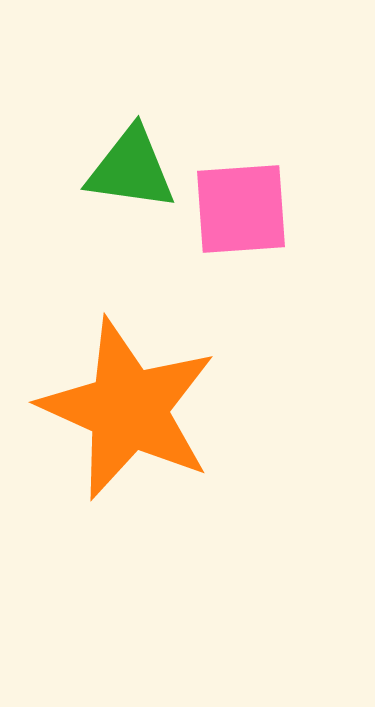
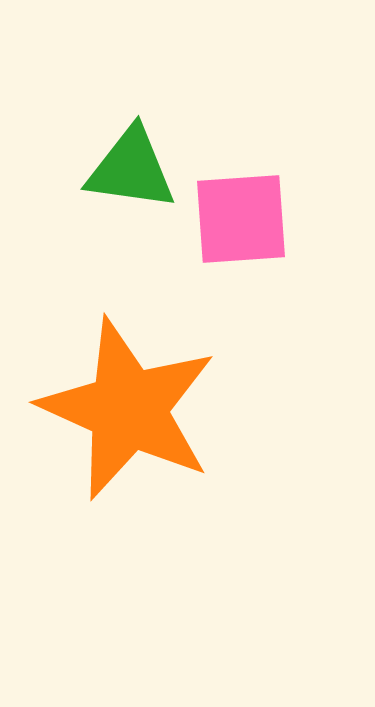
pink square: moved 10 px down
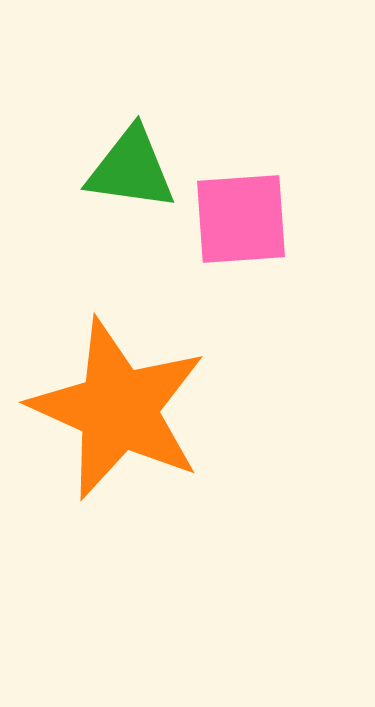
orange star: moved 10 px left
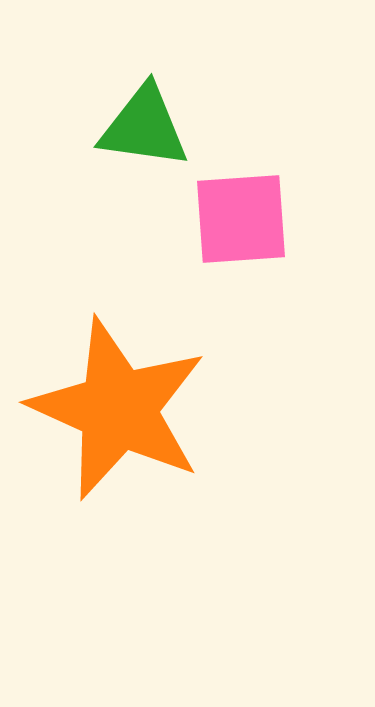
green triangle: moved 13 px right, 42 px up
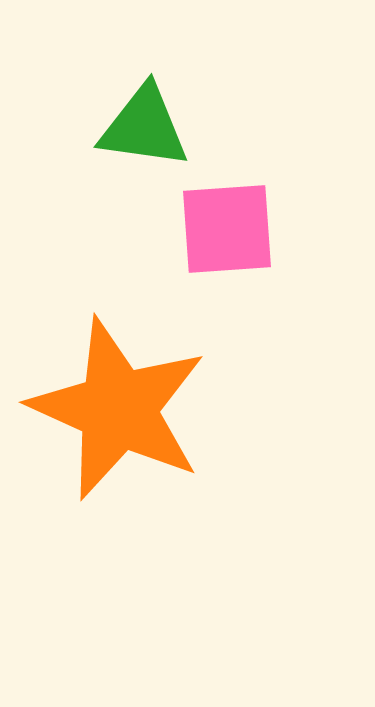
pink square: moved 14 px left, 10 px down
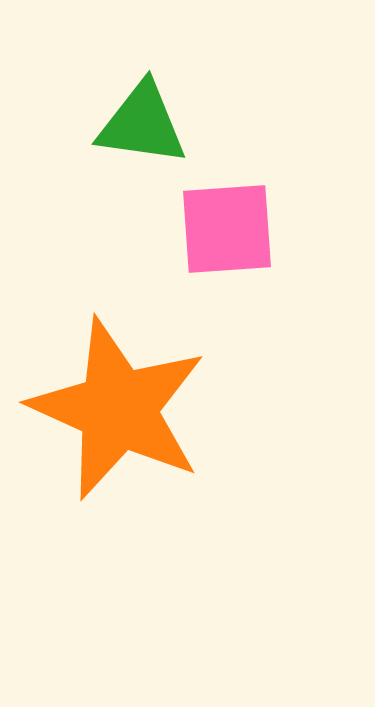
green triangle: moved 2 px left, 3 px up
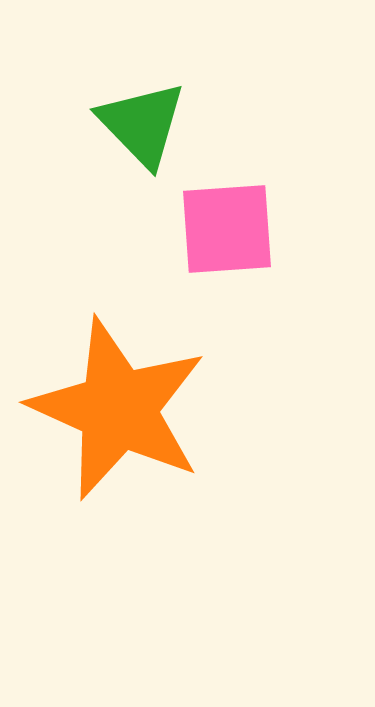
green triangle: rotated 38 degrees clockwise
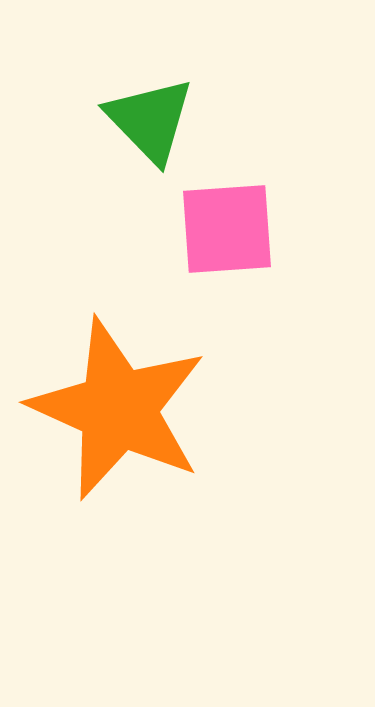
green triangle: moved 8 px right, 4 px up
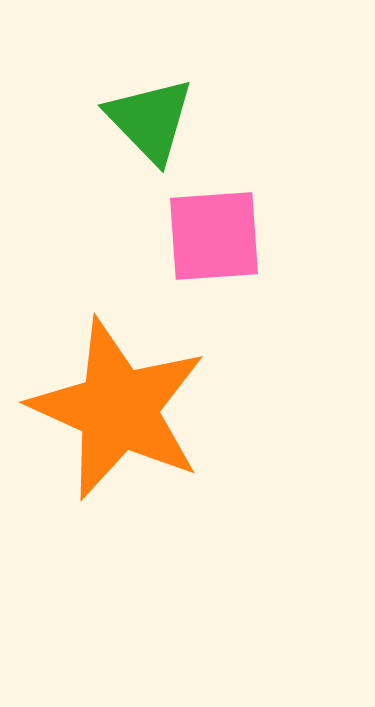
pink square: moved 13 px left, 7 px down
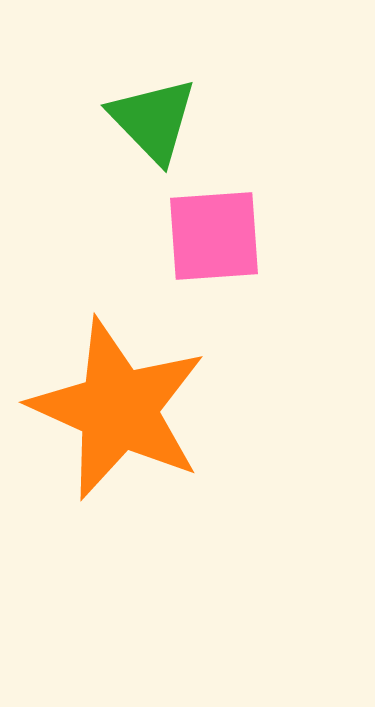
green triangle: moved 3 px right
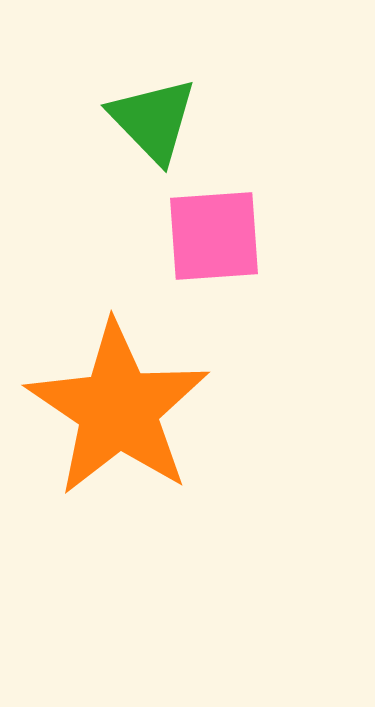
orange star: rotated 10 degrees clockwise
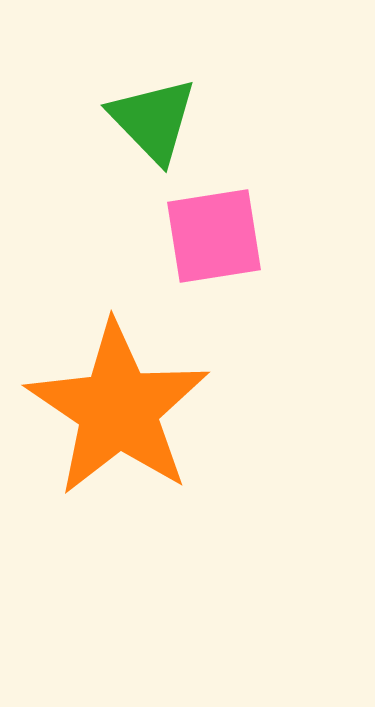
pink square: rotated 5 degrees counterclockwise
